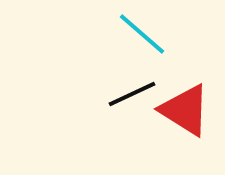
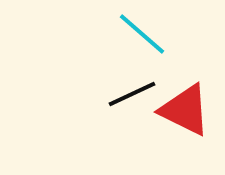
red triangle: rotated 6 degrees counterclockwise
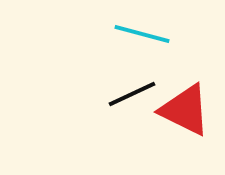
cyan line: rotated 26 degrees counterclockwise
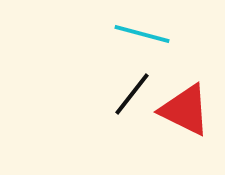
black line: rotated 27 degrees counterclockwise
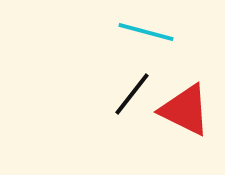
cyan line: moved 4 px right, 2 px up
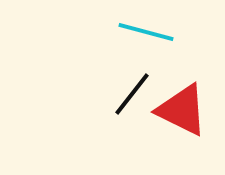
red triangle: moved 3 px left
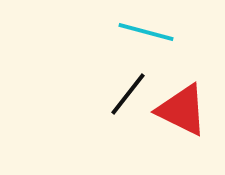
black line: moved 4 px left
